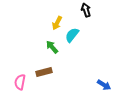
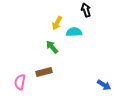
cyan semicircle: moved 2 px right, 3 px up; rotated 49 degrees clockwise
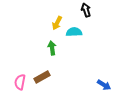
green arrow: moved 1 px down; rotated 32 degrees clockwise
brown rectangle: moved 2 px left, 5 px down; rotated 14 degrees counterclockwise
